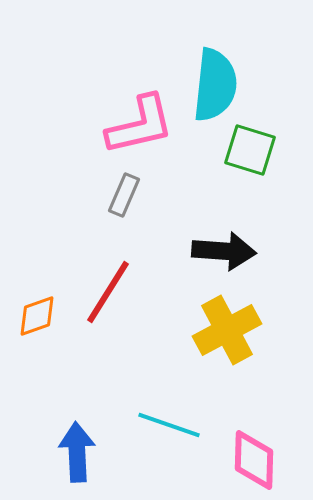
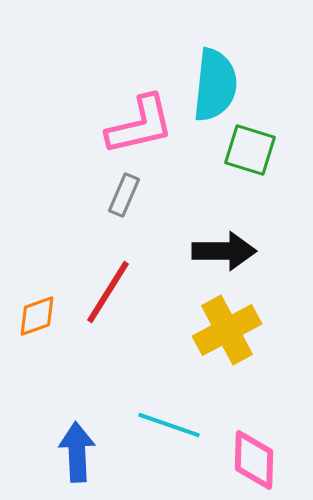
black arrow: rotated 4 degrees counterclockwise
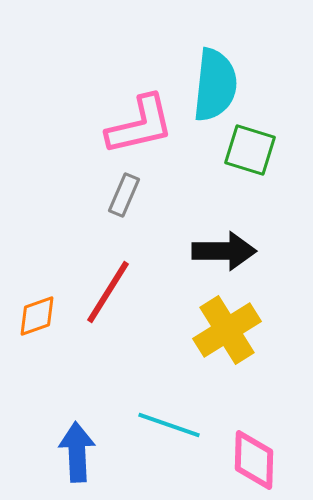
yellow cross: rotated 4 degrees counterclockwise
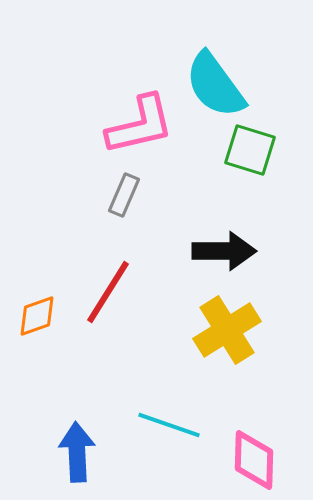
cyan semicircle: rotated 138 degrees clockwise
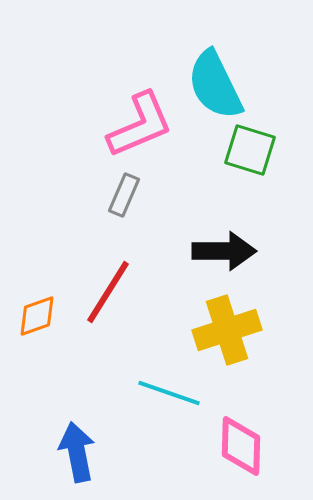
cyan semicircle: rotated 10 degrees clockwise
pink L-shape: rotated 10 degrees counterclockwise
yellow cross: rotated 14 degrees clockwise
cyan line: moved 32 px up
blue arrow: rotated 8 degrees counterclockwise
pink diamond: moved 13 px left, 14 px up
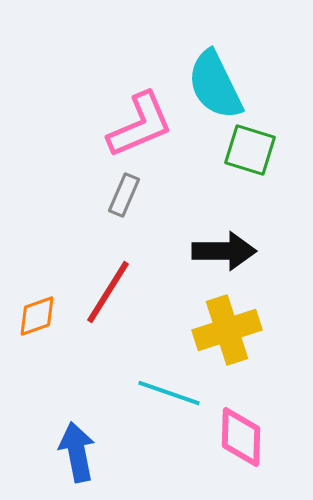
pink diamond: moved 9 px up
